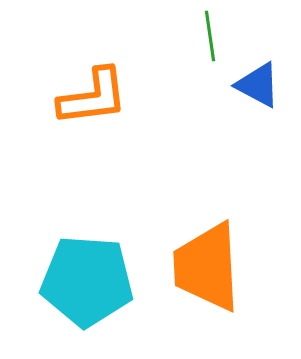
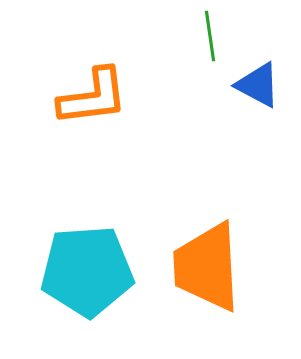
cyan pentagon: moved 10 px up; rotated 8 degrees counterclockwise
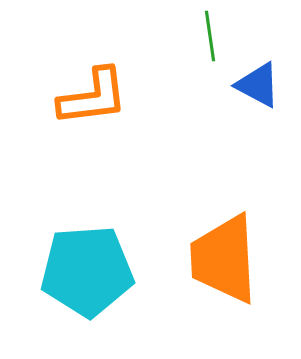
orange trapezoid: moved 17 px right, 8 px up
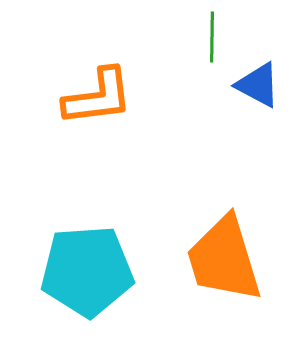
green line: moved 2 px right, 1 px down; rotated 9 degrees clockwise
orange L-shape: moved 5 px right
orange trapezoid: rotated 14 degrees counterclockwise
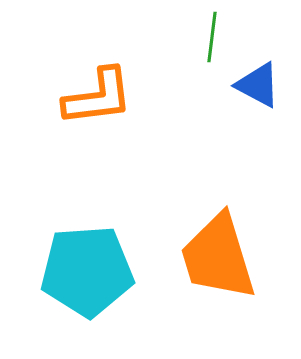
green line: rotated 6 degrees clockwise
orange trapezoid: moved 6 px left, 2 px up
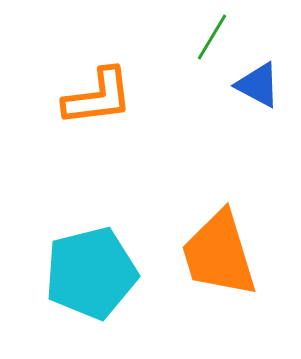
green line: rotated 24 degrees clockwise
orange trapezoid: moved 1 px right, 3 px up
cyan pentagon: moved 4 px right, 2 px down; rotated 10 degrees counterclockwise
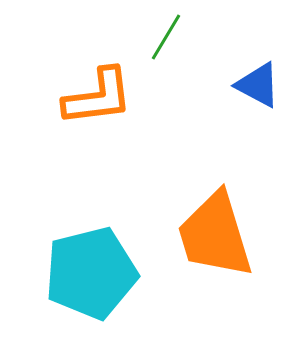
green line: moved 46 px left
orange trapezoid: moved 4 px left, 19 px up
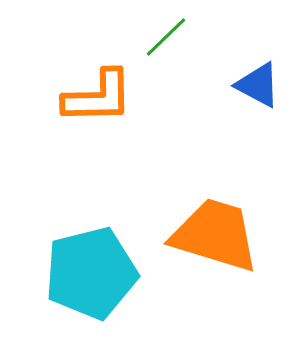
green line: rotated 15 degrees clockwise
orange L-shape: rotated 6 degrees clockwise
orange trapezoid: rotated 124 degrees clockwise
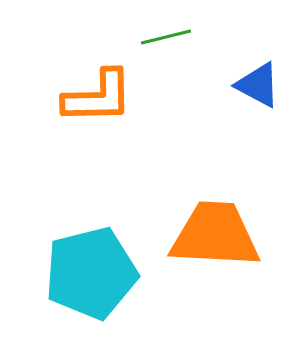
green line: rotated 30 degrees clockwise
orange trapezoid: rotated 14 degrees counterclockwise
